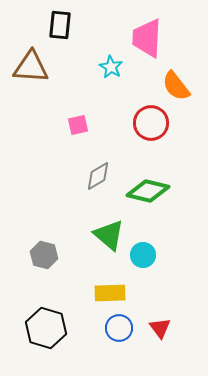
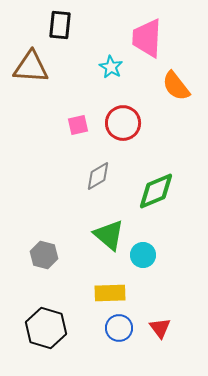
red circle: moved 28 px left
green diamond: moved 8 px right; rotated 36 degrees counterclockwise
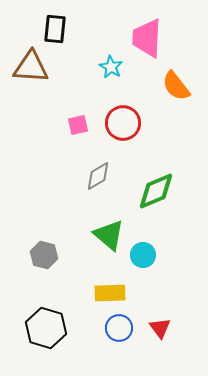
black rectangle: moved 5 px left, 4 px down
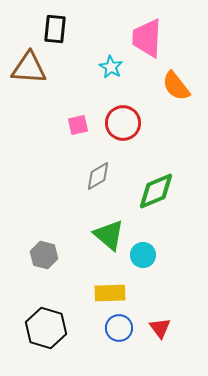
brown triangle: moved 2 px left, 1 px down
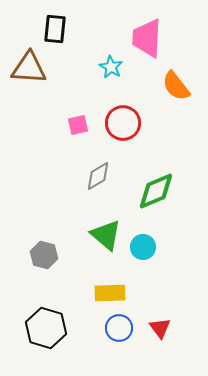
green triangle: moved 3 px left
cyan circle: moved 8 px up
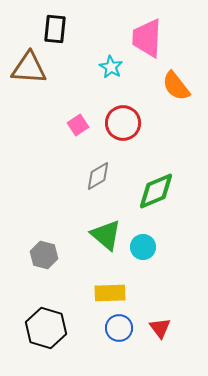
pink square: rotated 20 degrees counterclockwise
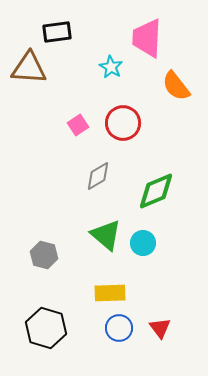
black rectangle: moved 2 px right, 3 px down; rotated 76 degrees clockwise
cyan circle: moved 4 px up
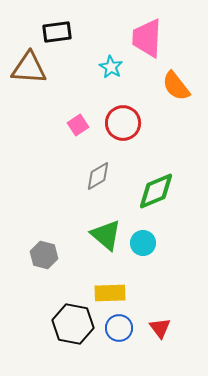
black hexagon: moved 27 px right, 4 px up; rotated 6 degrees counterclockwise
